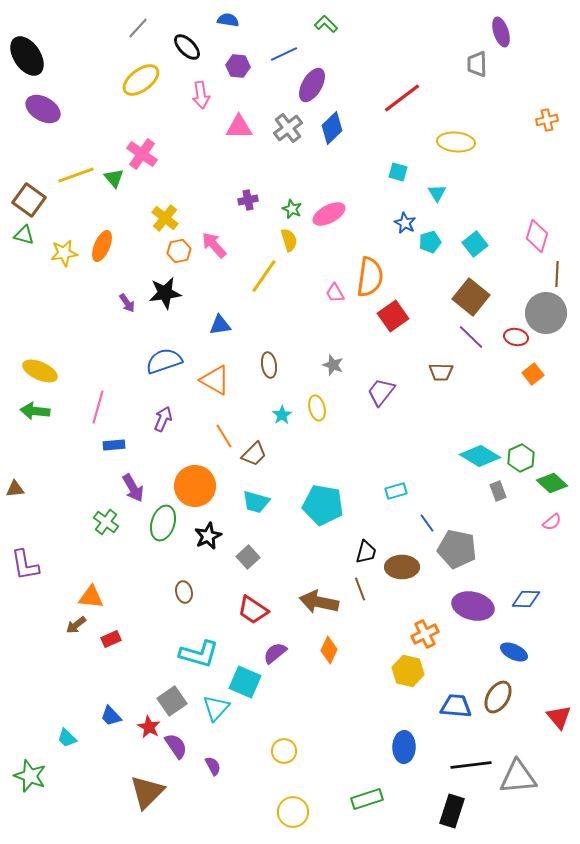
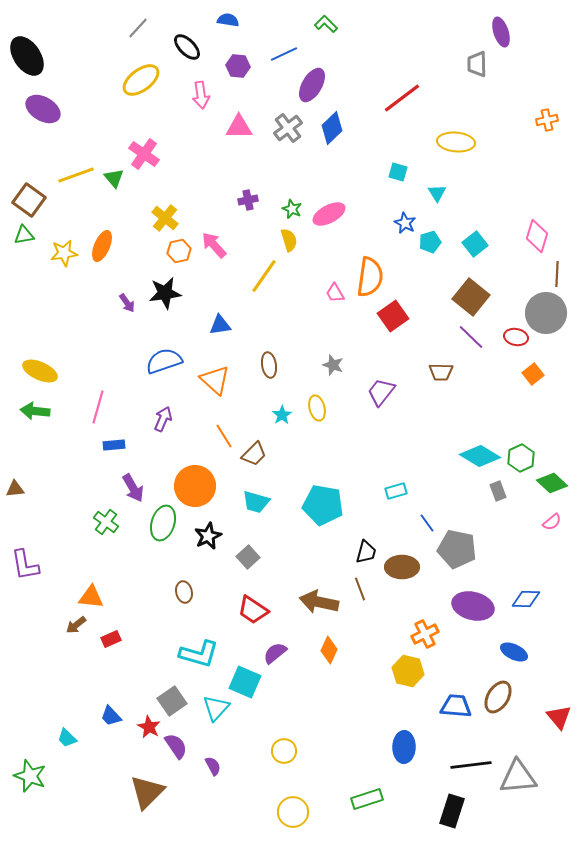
pink cross at (142, 154): moved 2 px right
green triangle at (24, 235): rotated 25 degrees counterclockwise
orange triangle at (215, 380): rotated 12 degrees clockwise
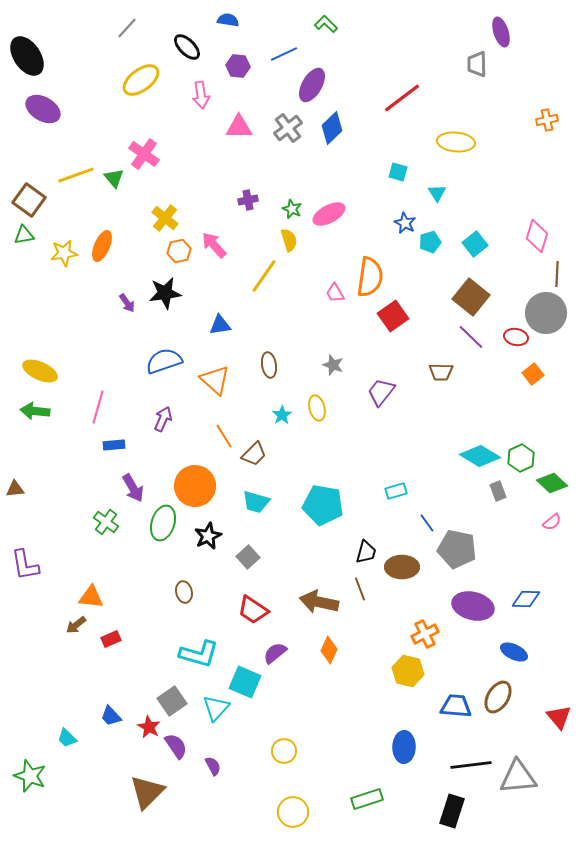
gray line at (138, 28): moved 11 px left
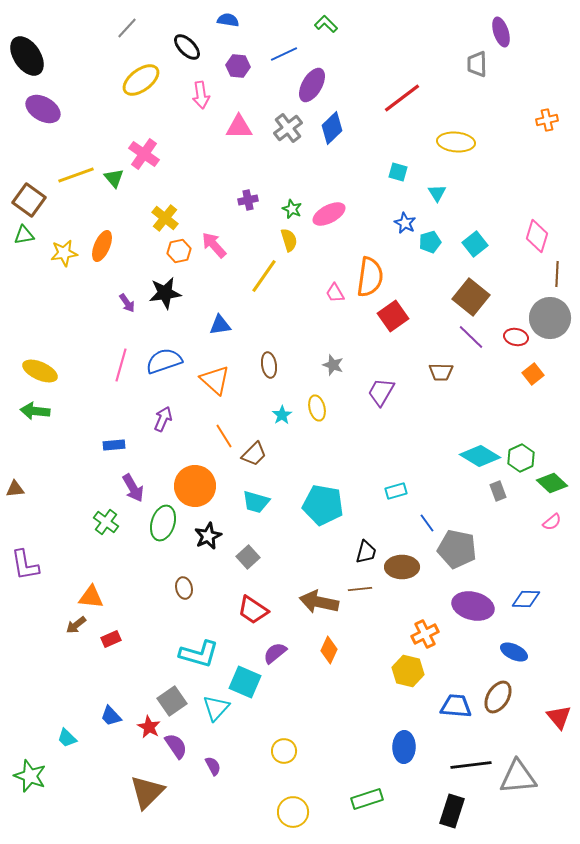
gray circle at (546, 313): moved 4 px right, 5 px down
purple trapezoid at (381, 392): rotated 8 degrees counterclockwise
pink line at (98, 407): moved 23 px right, 42 px up
brown line at (360, 589): rotated 75 degrees counterclockwise
brown ellipse at (184, 592): moved 4 px up
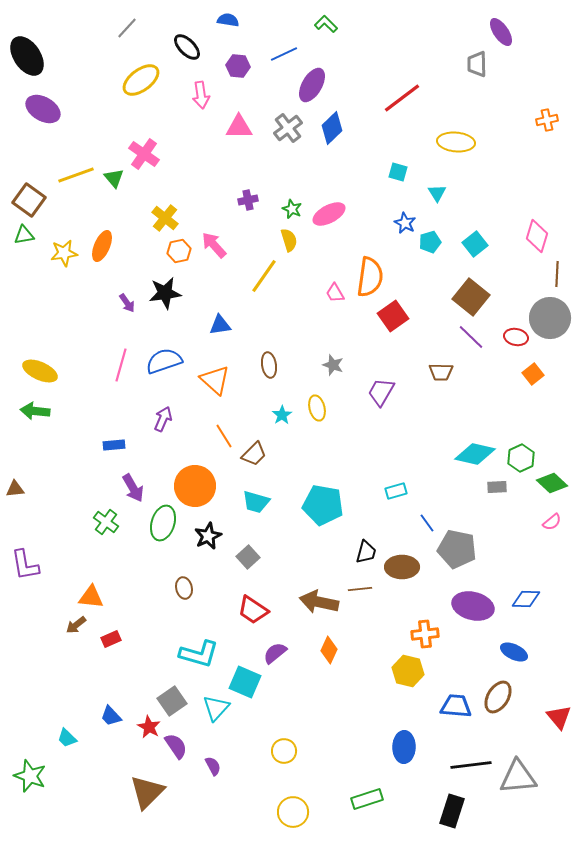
purple ellipse at (501, 32): rotated 16 degrees counterclockwise
cyan diamond at (480, 456): moved 5 px left, 2 px up; rotated 18 degrees counterclockwise
gray rectangle at (498, 491): moved 1 px left, 4 px up; rotated 72 degrees counterclockwise
orange cross at (425, 634): rotated 20 degrees clockwise
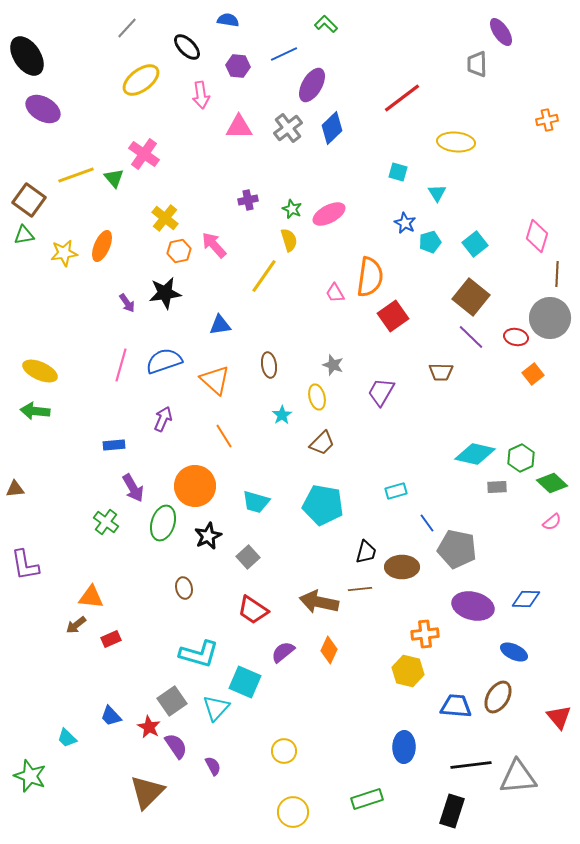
yellow ellipse at (317, 408): moved 11 px up
brown trapezoid at (254, 454): moved 68 px right, 11 px up
purple semicircle at (275, 653): moved 8 px right, 1 px up
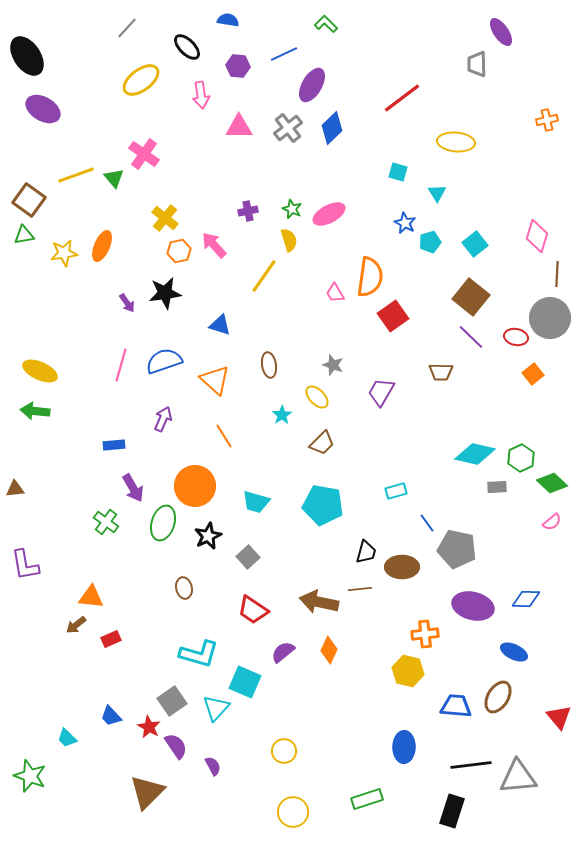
purple cross at (248, 200): moved 11 px down
blue triangle at (220, 325): rotated 25 degrees clockwise
yellow ellipse at (317, 397): rotated 30 degrees counterclockwise
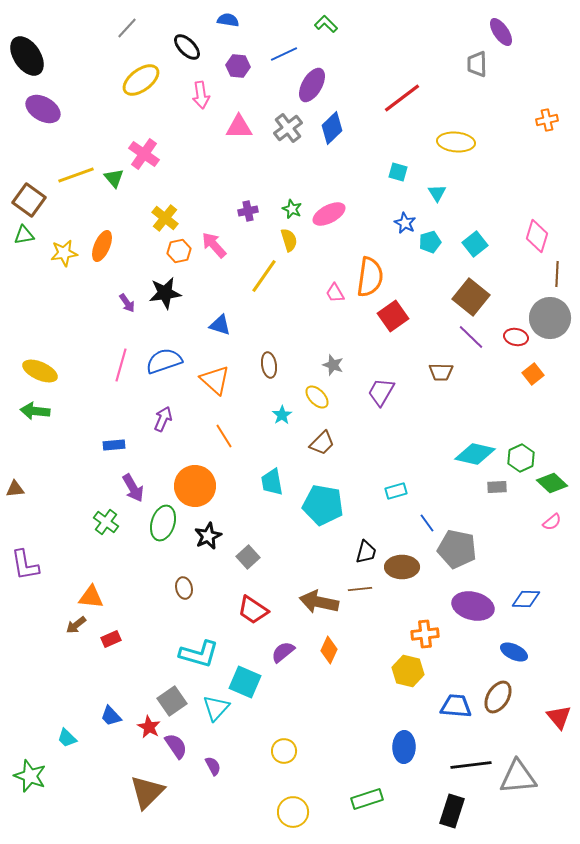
cyan trapezoid at (256, 502): moved 16 px right, 20 px up; rotated 64 degrees clockwise
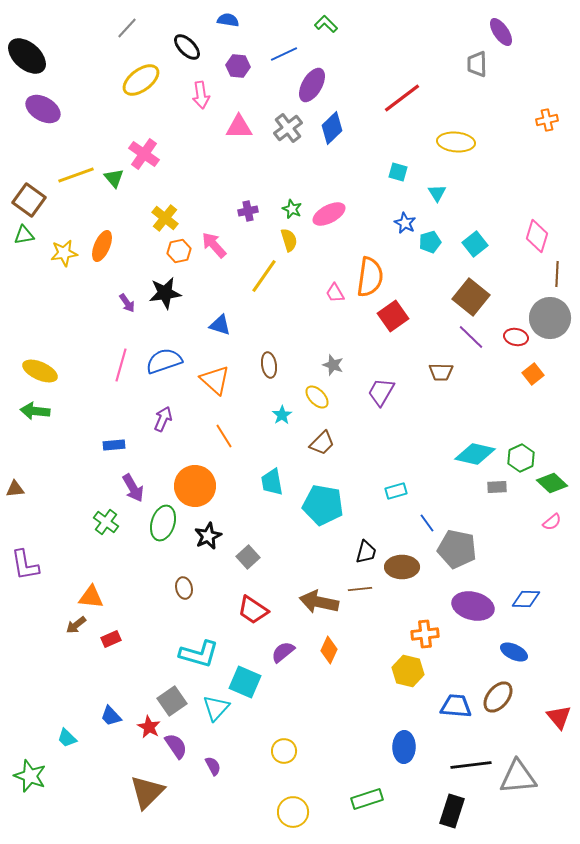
black ellipse at (27, 56): rotated 15 degrees counterclockwise
brown ellipse at (498, 697): rotated 8 degrees clockwise
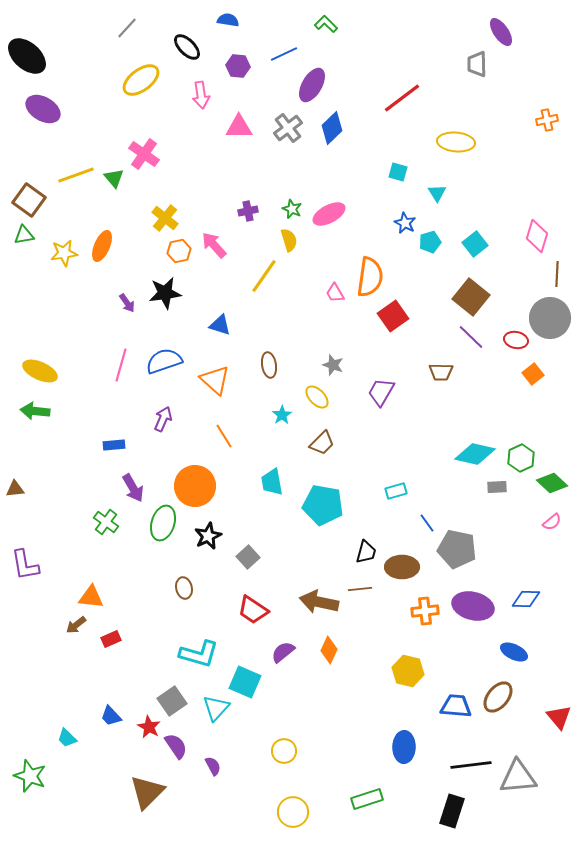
red ellipse at (516, 337): moved 3 px down
orange cross at (425, 634): moved 23 px up
